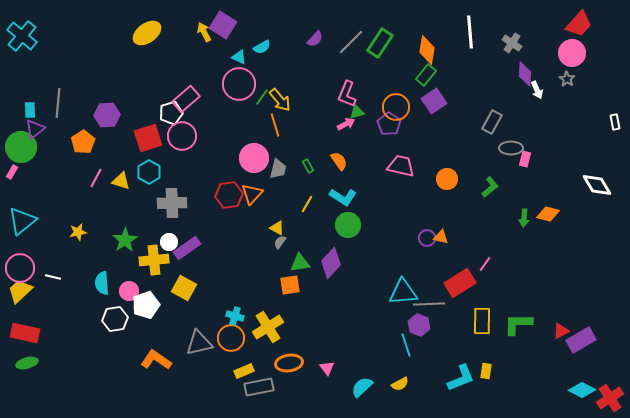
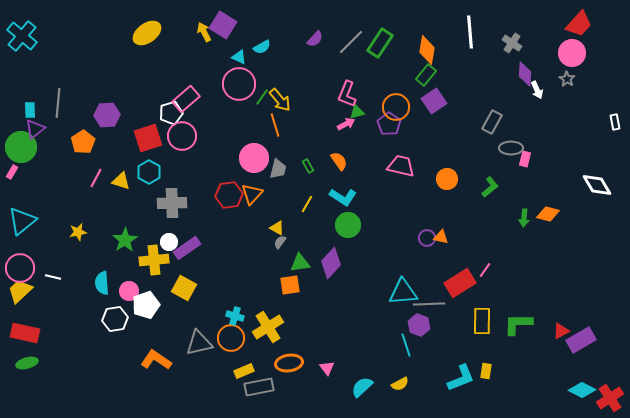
pink line at (485, 264): moved 6 px down
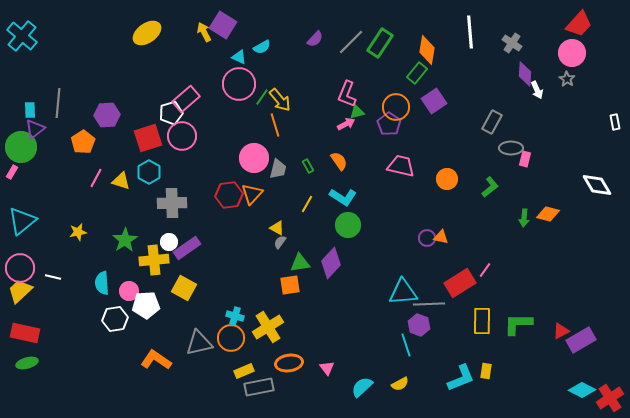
green rectangle at (426, 75): moved 9 px left, 2 px up
white pentagon at (146, 305): rotated 16 degrees clockwise
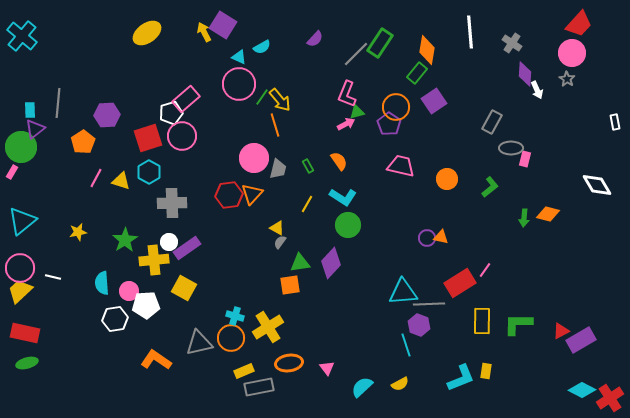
gray line at (351, 42): moved 5 px right, 12 px down
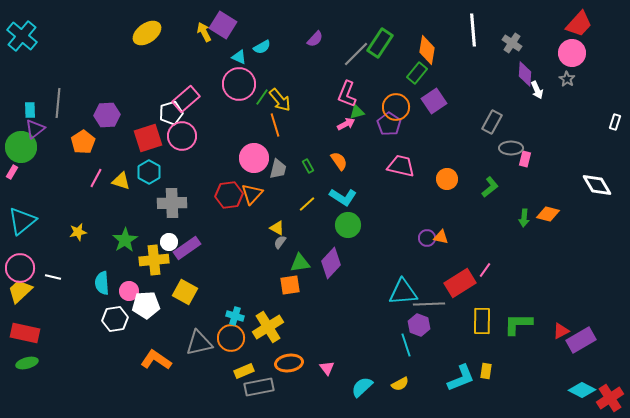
white line at (470, 32): moved 3 px right, 2 px up
white rectangle at (615, 122): rotated 28 degrees clockwise
yellow line at (307, 204): rotated 18 degrees clockwise
yellow square at (184, 288): moved 1 px right, 4 px down
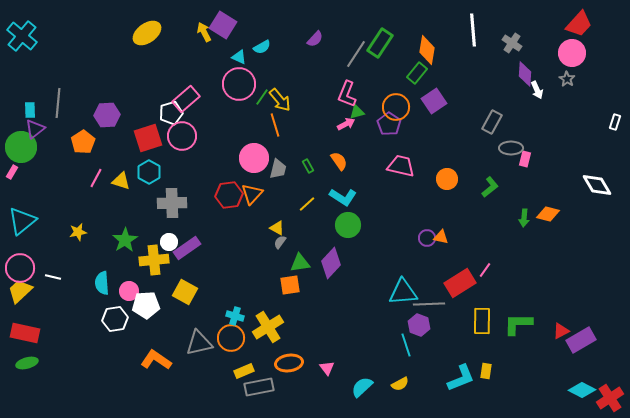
gray line at (356, 54): rotated 12 degrees counterclockwise
